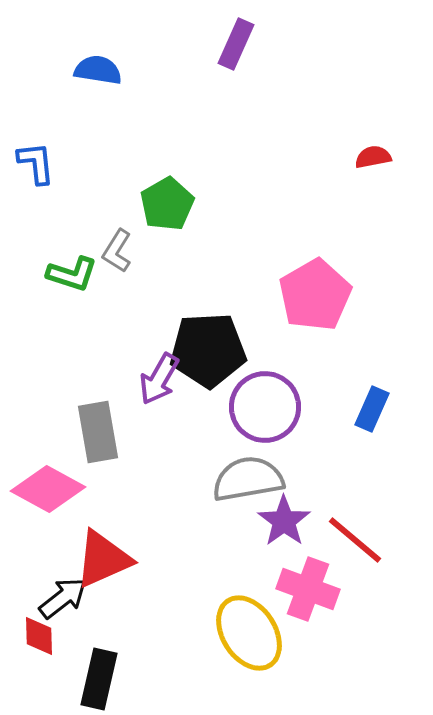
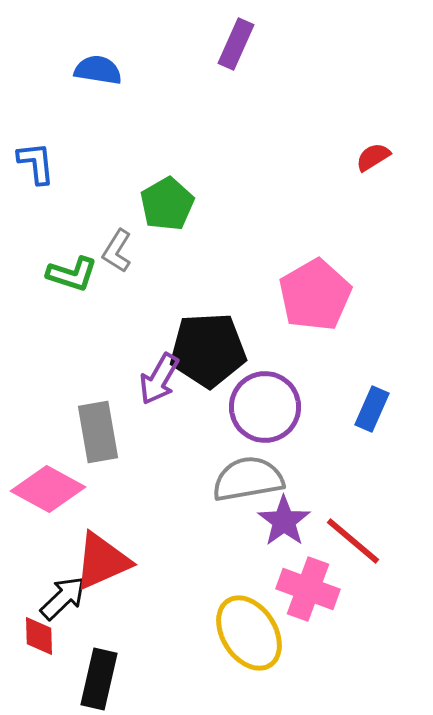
red semicircle: rotated 21 degrees counterclockwise
red line: moved 2 px left, 1 px down
red triangle: moved 1 px left, 2 px down
black arrow: rotated 6 degrees counterclockwise
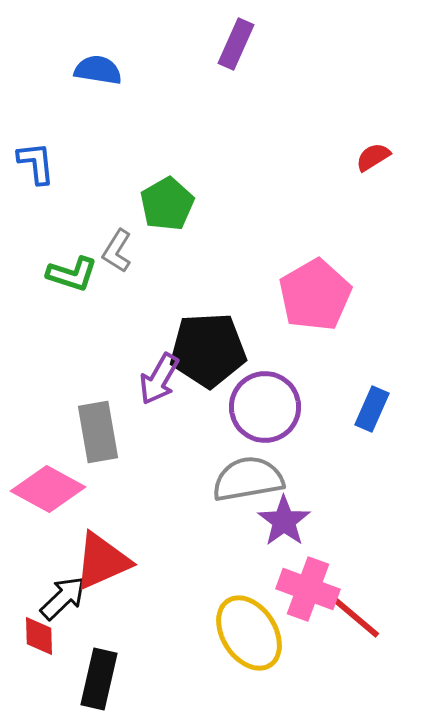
red line: moved 74 px down
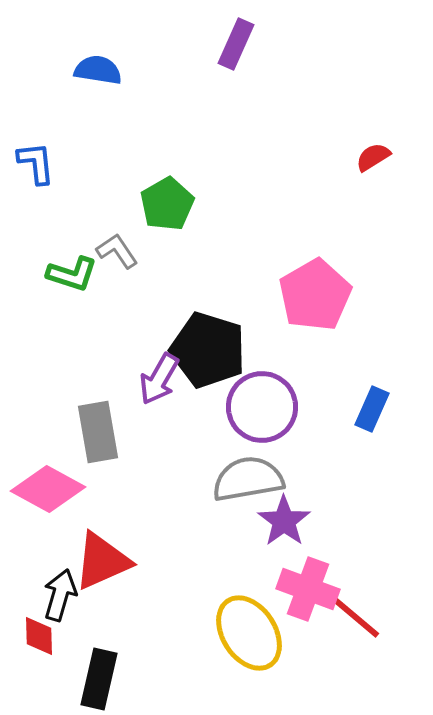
gray L-shape: rotated 114 degrees clockwise
black pentagon: rotated 20 degrees clockwise
purple circle: moved 3 px left
black arrow: moved 3 px left, 3 px up; rotated 30 degrees counterclockwise
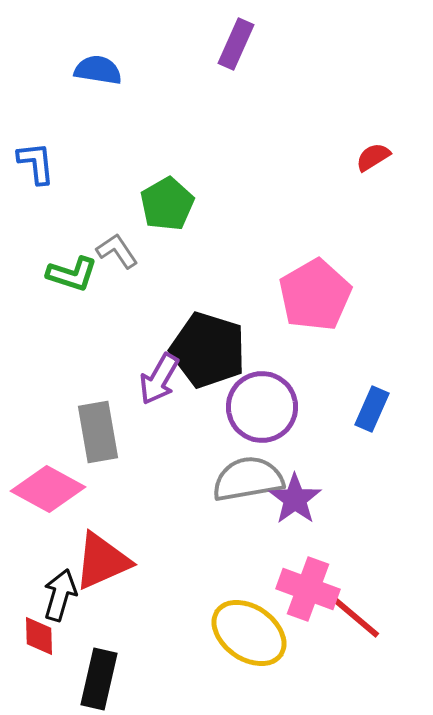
purple star: moved 11 px right, 22 px up
yellow ellipse: rotated 22 degrees counterclockwise
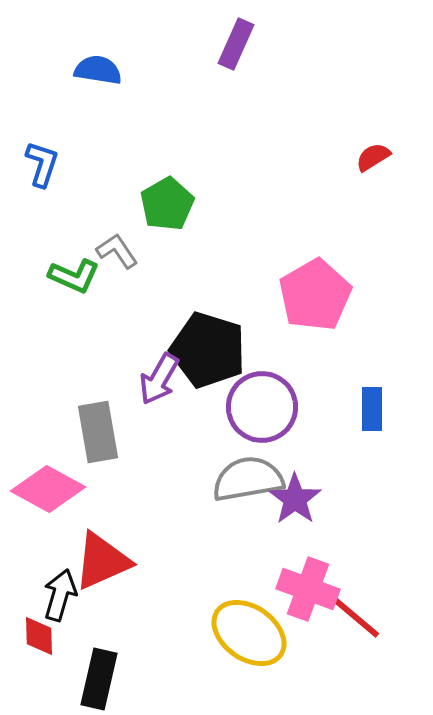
blue L-shape: moved 6 px right, 1 px down; rotated 24 degrees clockwise
green L-shape: moved 2 px right, 2 px down; rotated 6 degrees clockwise
blue rectangle: rotated 24 degrees counterclockwise
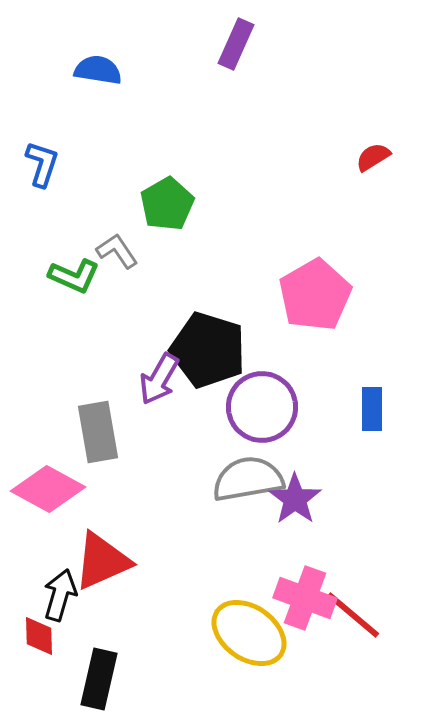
pink cross: moved 3 px left, 9 px down
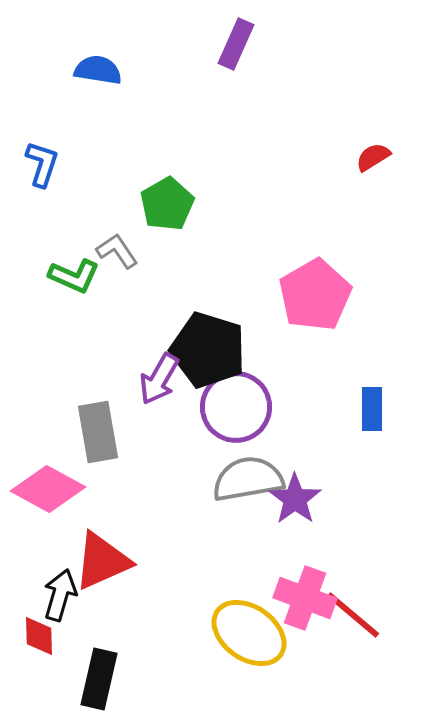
purple circle: moved 26 px left
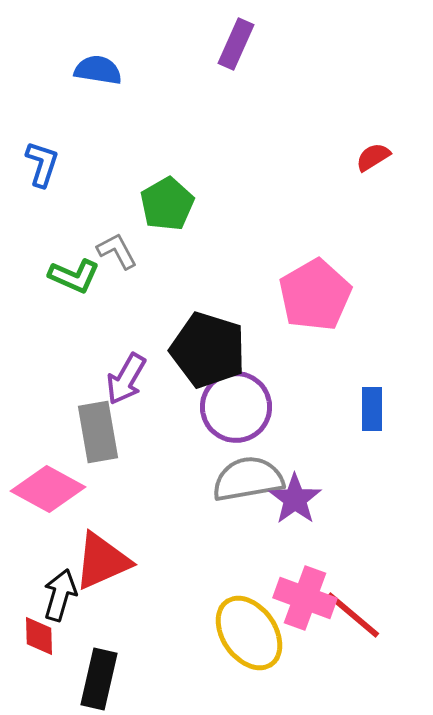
gray L-shape: rotated 6 degrees clockwise
purple arrow: moved 33 px left
yellow ellipse: rotated 20 degrees clockwise
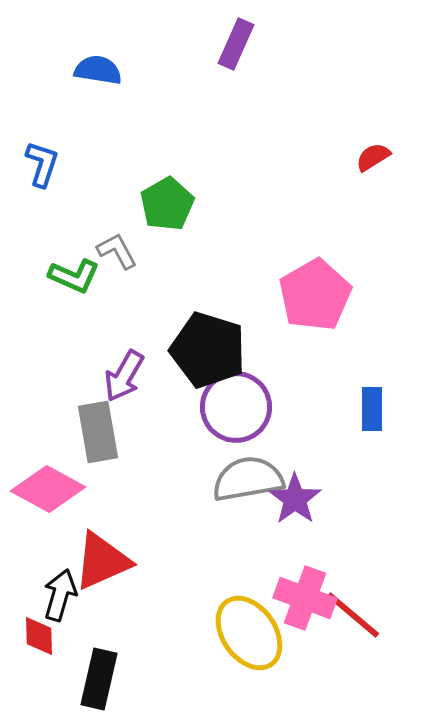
purple arrow: moved 2 px left, 3 px up
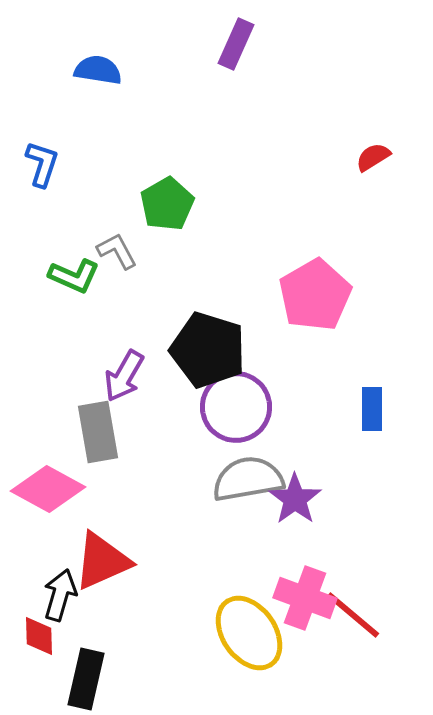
black rectangle: moved 13 px left
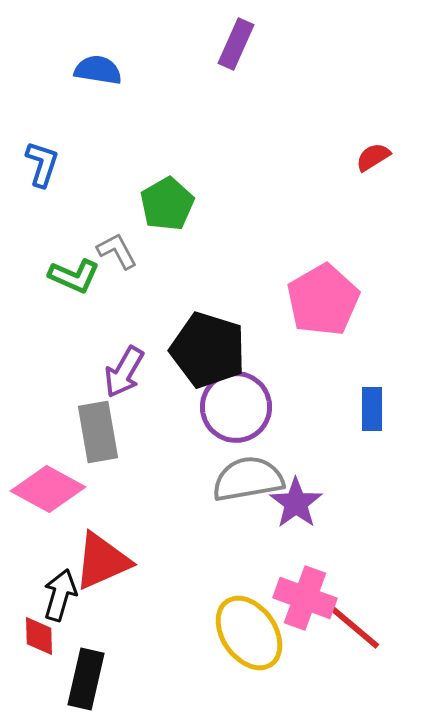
pink pentagon: moved 8 px right, 5 px down
purple arrow: moved 4 px up
purple star: moved 1 px right, 4 px down
red line: moved 11 px down
